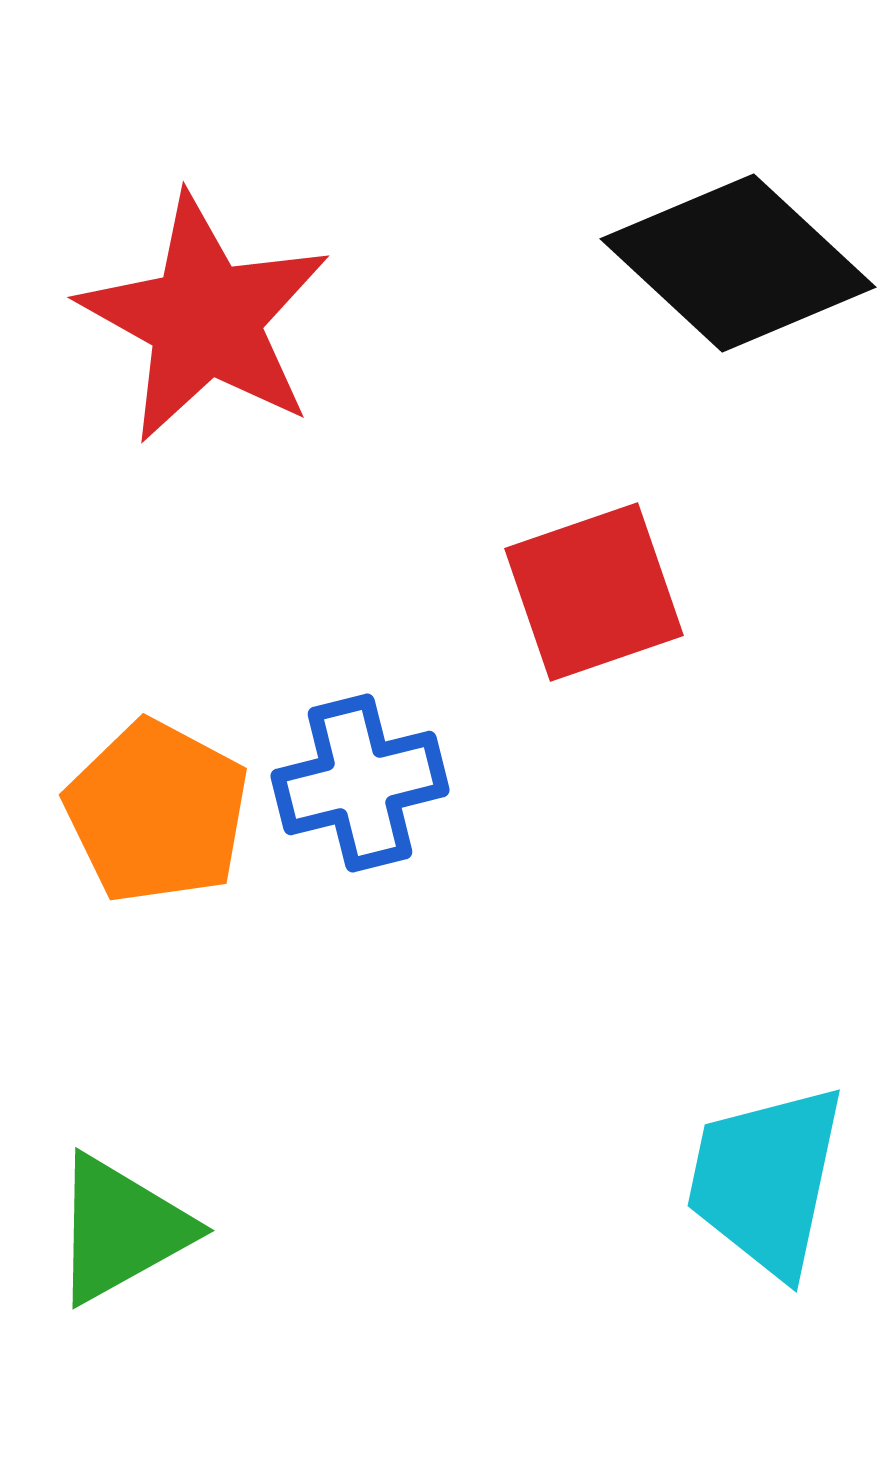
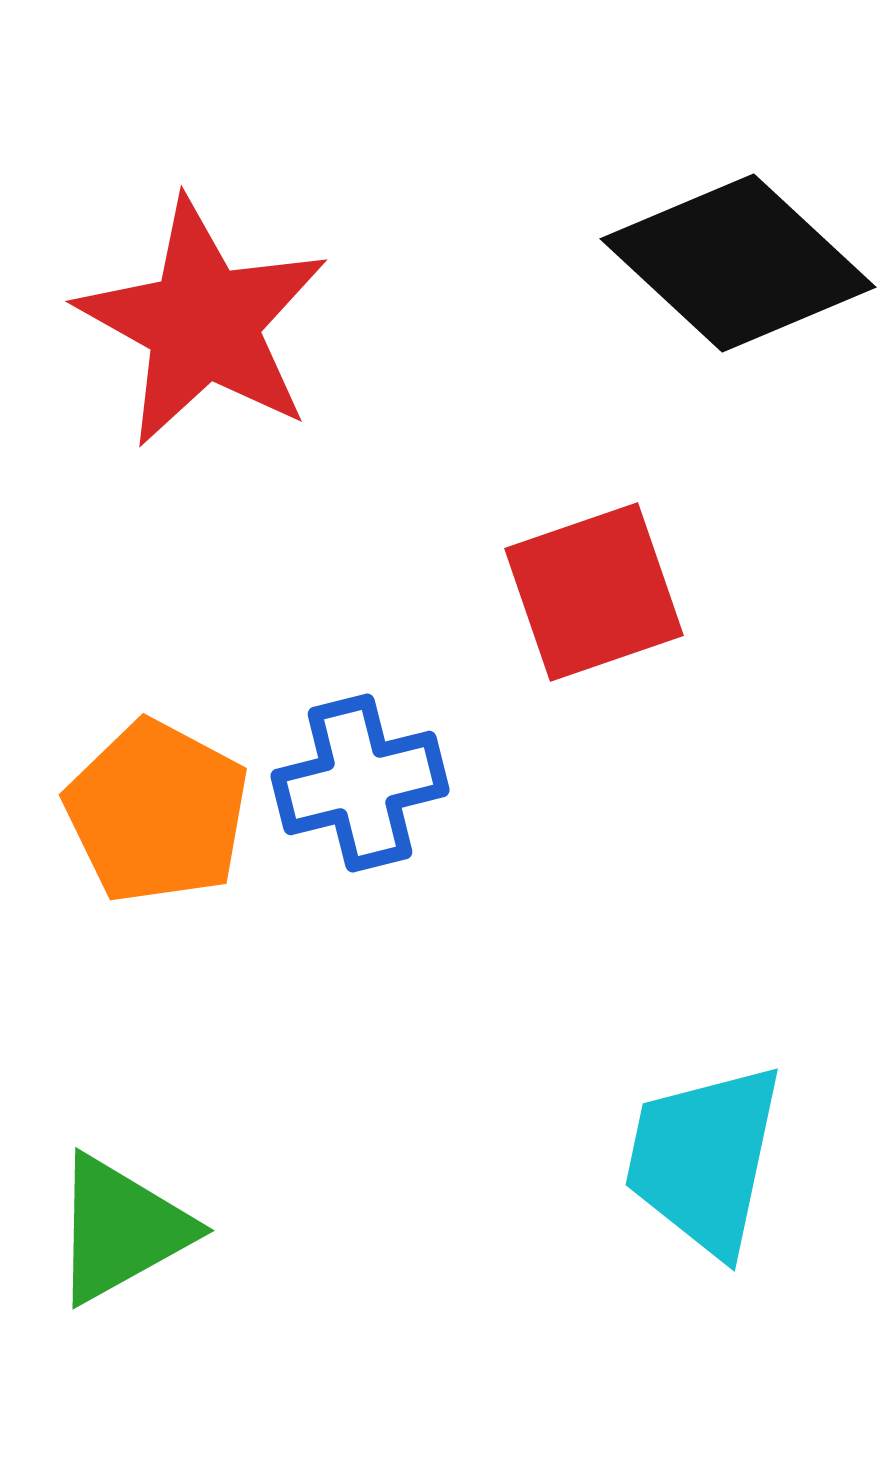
red star: moved 2 px left, 4 px down
cyan trapezoid: moved 62 px left, 21 px up
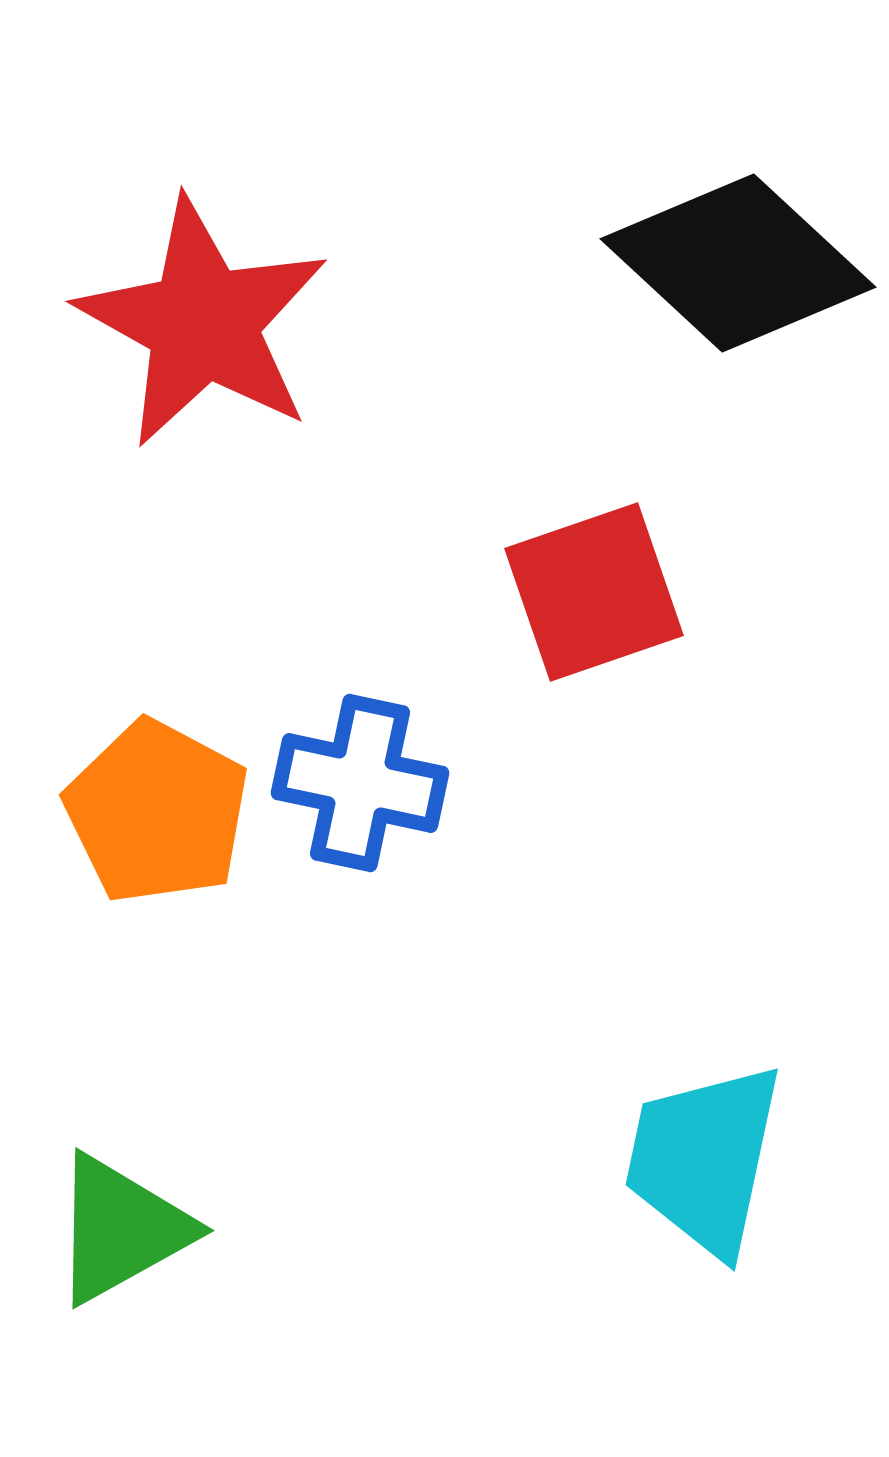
blue cross: rotated 26 degrees clockwise
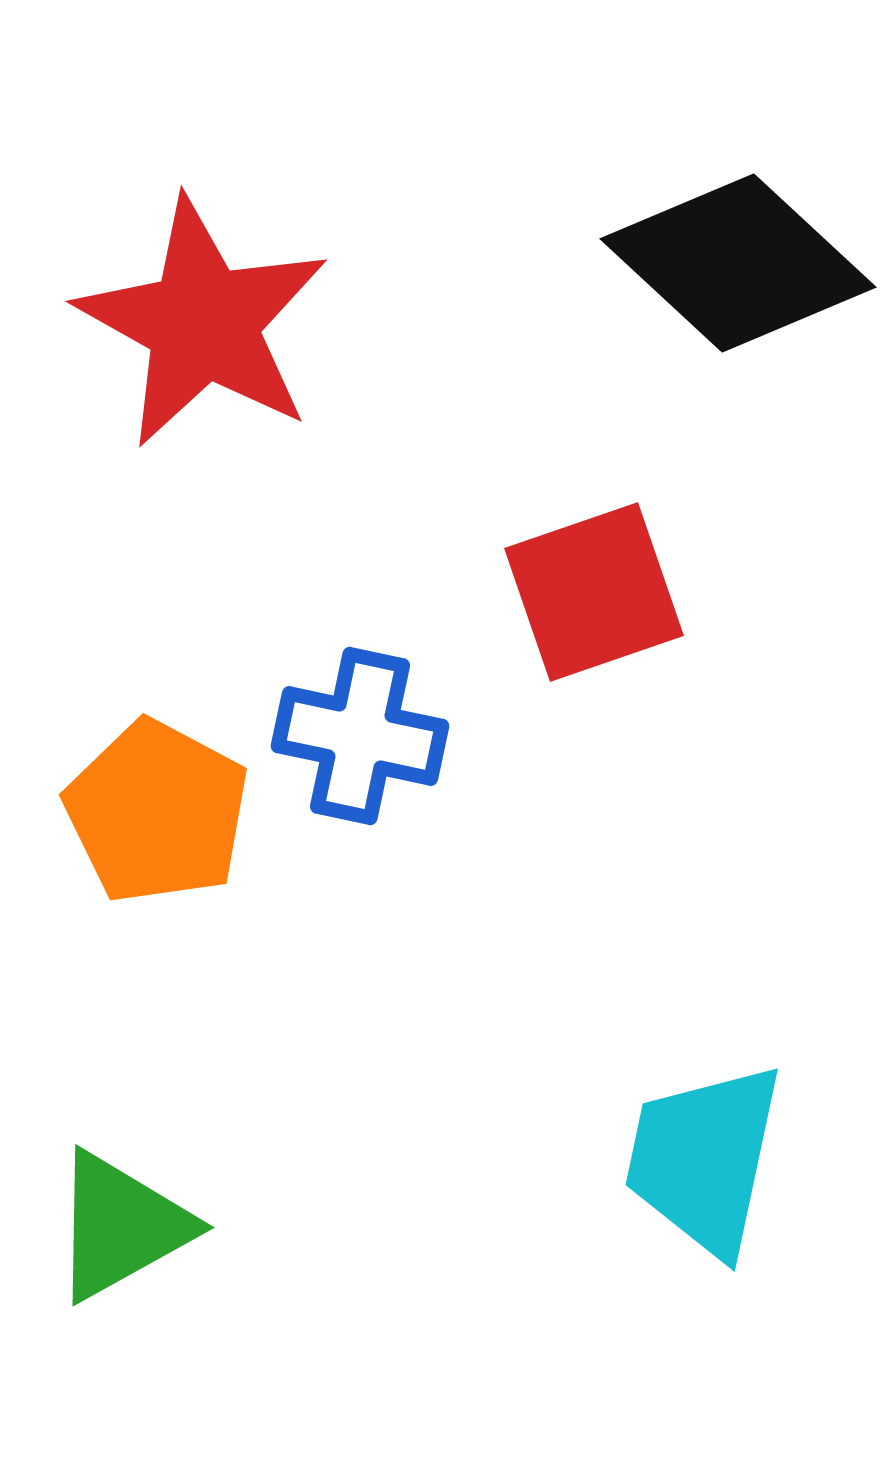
blue cross: moved 47 px up
green triangle: moved 3 px up
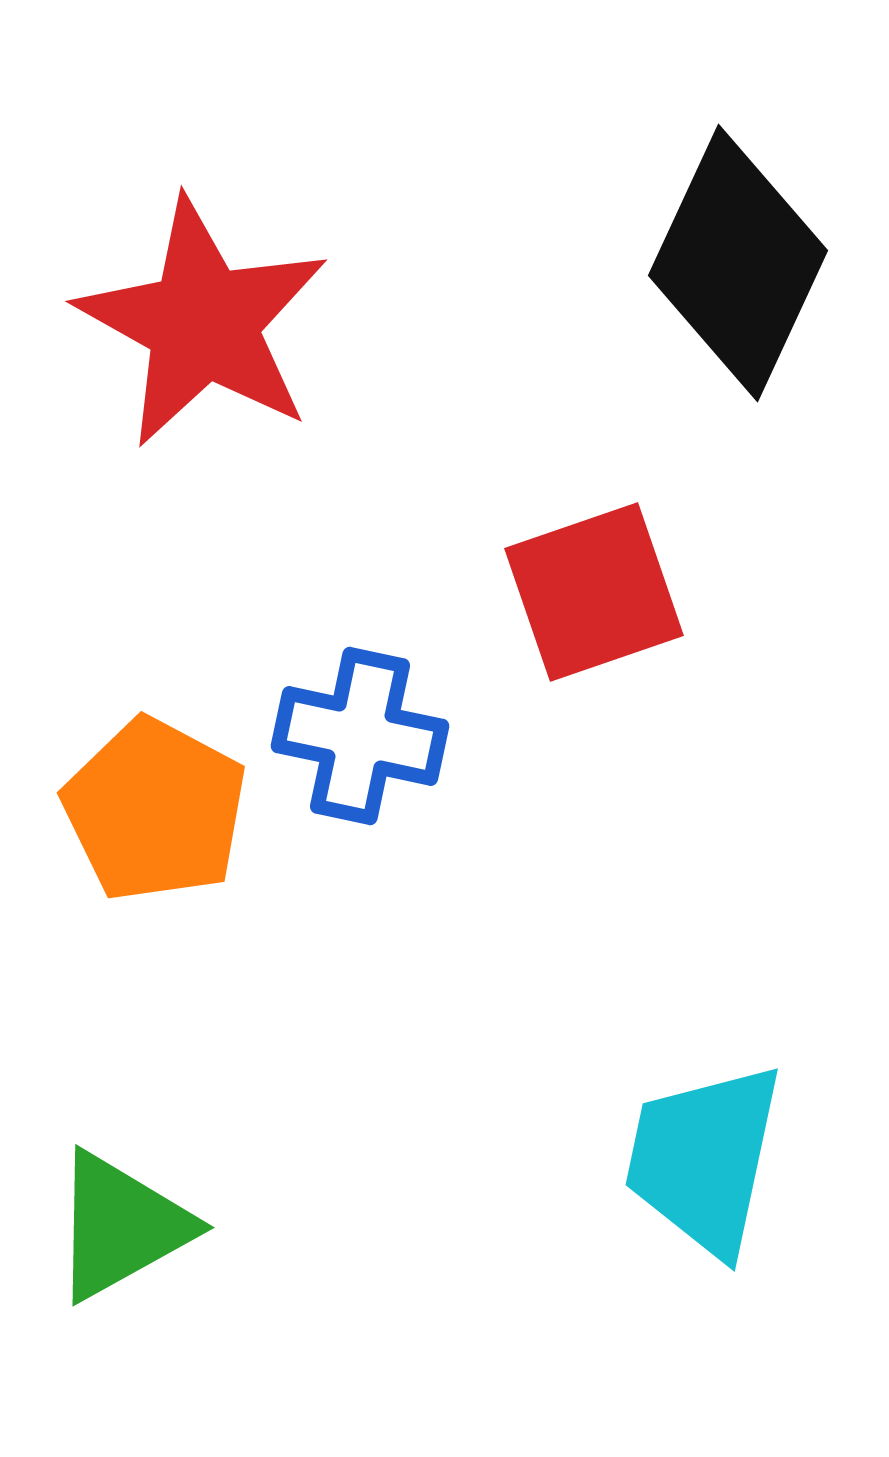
black diamond: rotated 72 degrees clockwise
orange pentagon: moved 2 px left, 2 px up
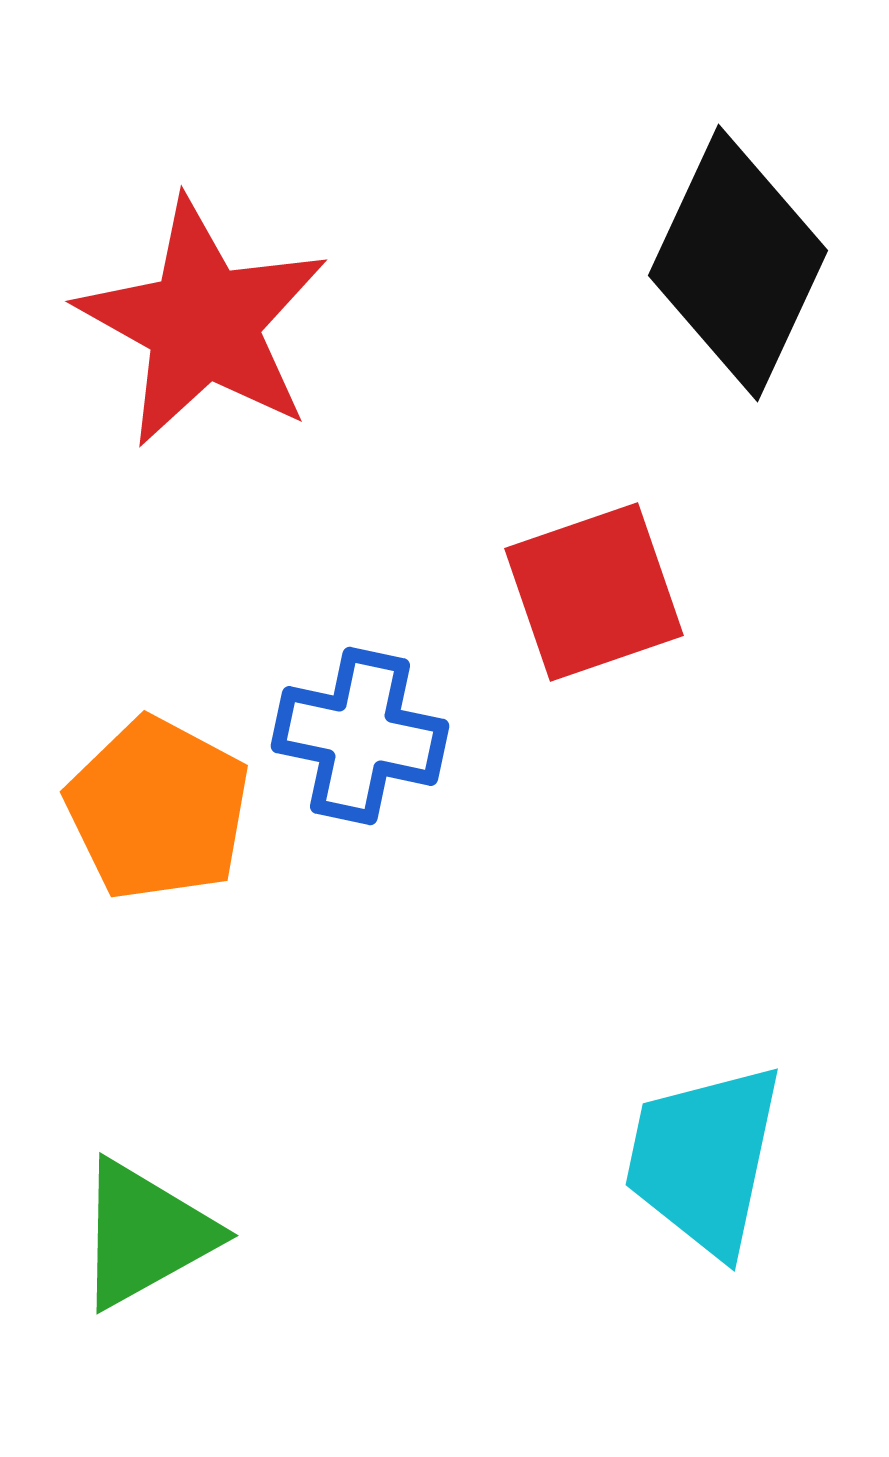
orange pentagon: moved 3 px right, 1 px up
green triangle: moved 24 px right, 8 px down
